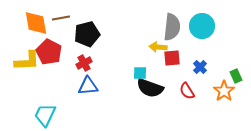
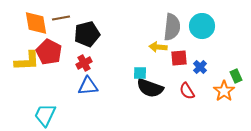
red square: moved 7 px right
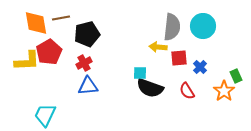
cyan circle: moved 1 px right
red pentagon: rotated 15 degrees clockwise
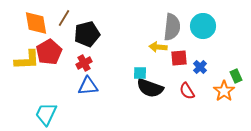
brown line: moved 3 px right; rotated 48 degrees counterclockwise
yellow L-shape: moved 1 px up
cyan trapezoid: moved 1 px right, 1 px up
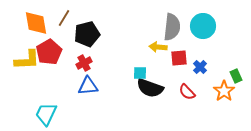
red semicircle: moved 1 px down; rotated 12 degrees counterclockwise
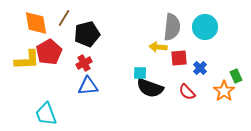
cyan circle: moved 2 px right, 1 px down
blue cross: moved 1 px down
cyan trapezoid: rotated 45 degrees counterclockwise
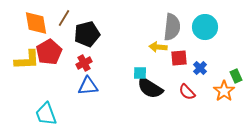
black semicircle: rotated 12 degrees clockwise
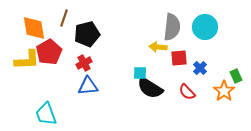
brown line: rotated 12 degrees counterclockwise
orange diamond: moved 2 px left, 5 px down
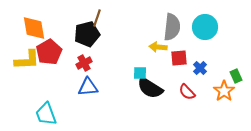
brown line: moved 33 px right
blue triangle: moved 1 px down
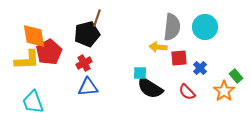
orange diamond: moved 8 px down
green rectangle: rotated 16 degrees counterclockwise
cyan trapezoid: moved 13 px left, 12 px up
